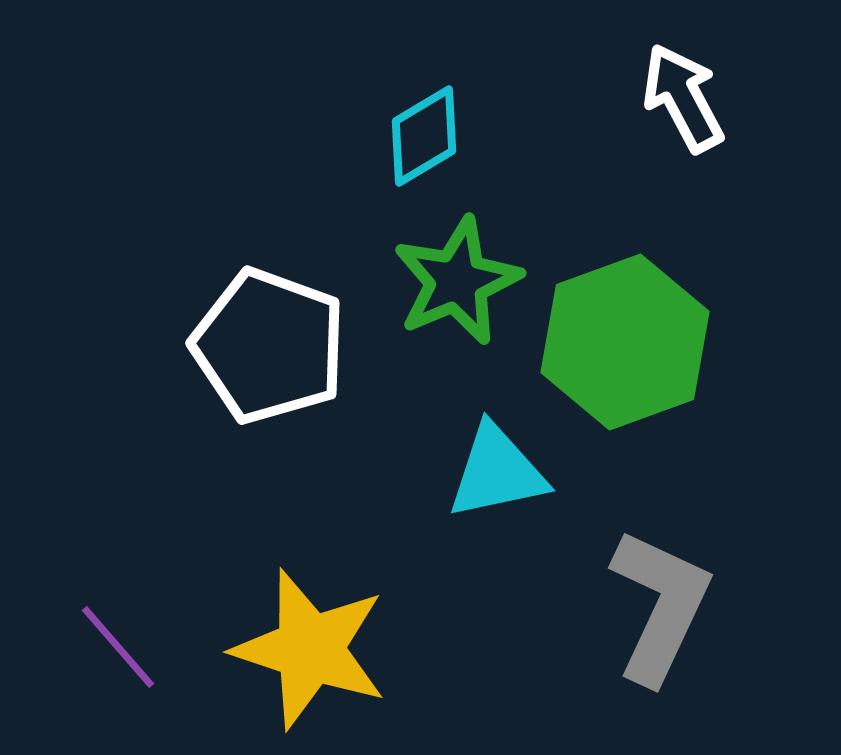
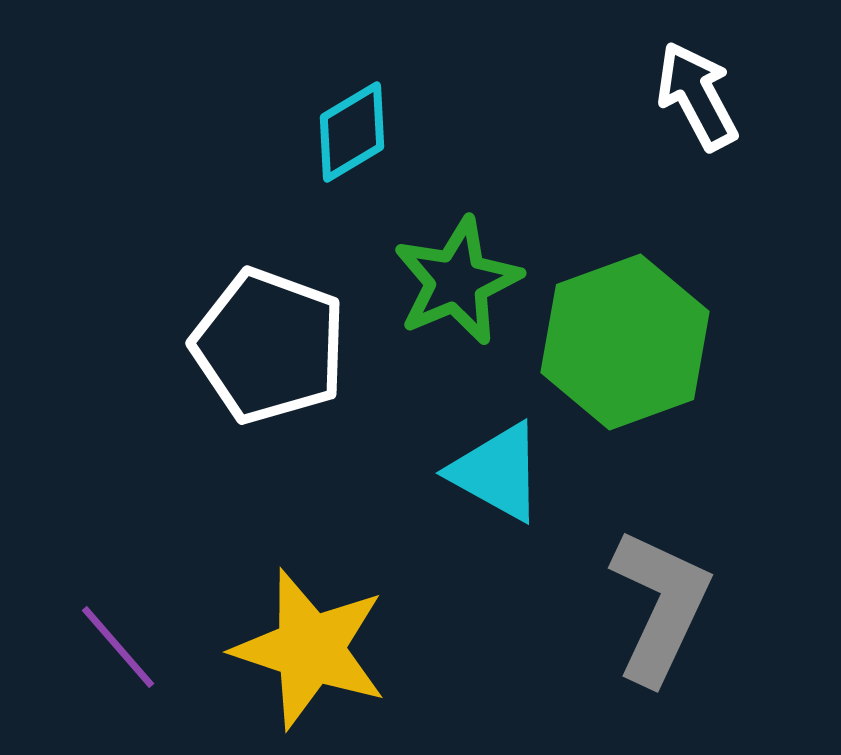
white arrow: moved 14 px right, 2 px up
cyan diamond: moved 72 px left, 4 px up
cyan triangle: rotated 41 degrees clockwise
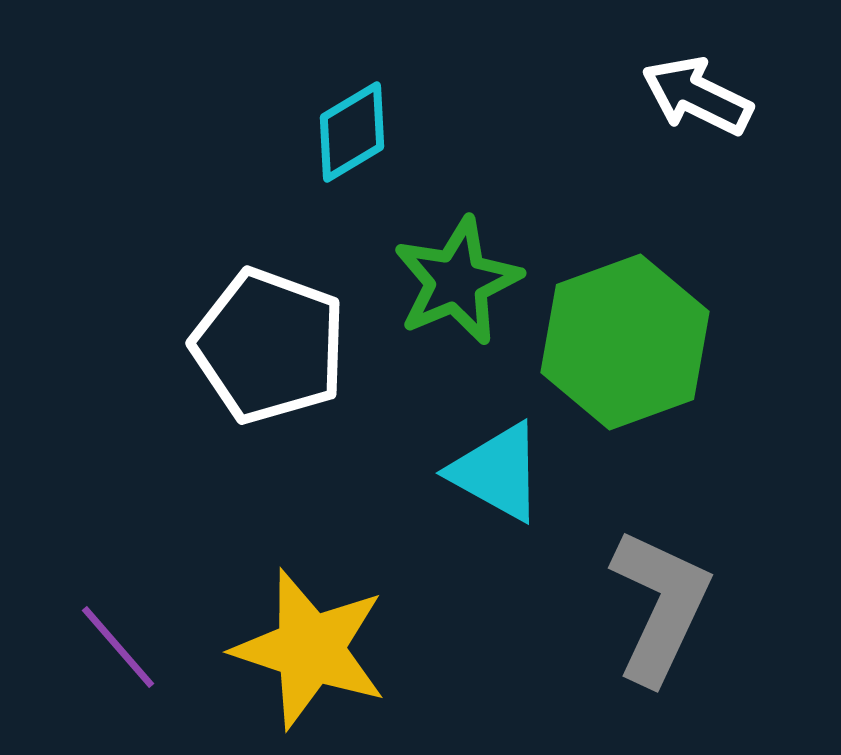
white arrow: rotated 36 degrees counterclockwise
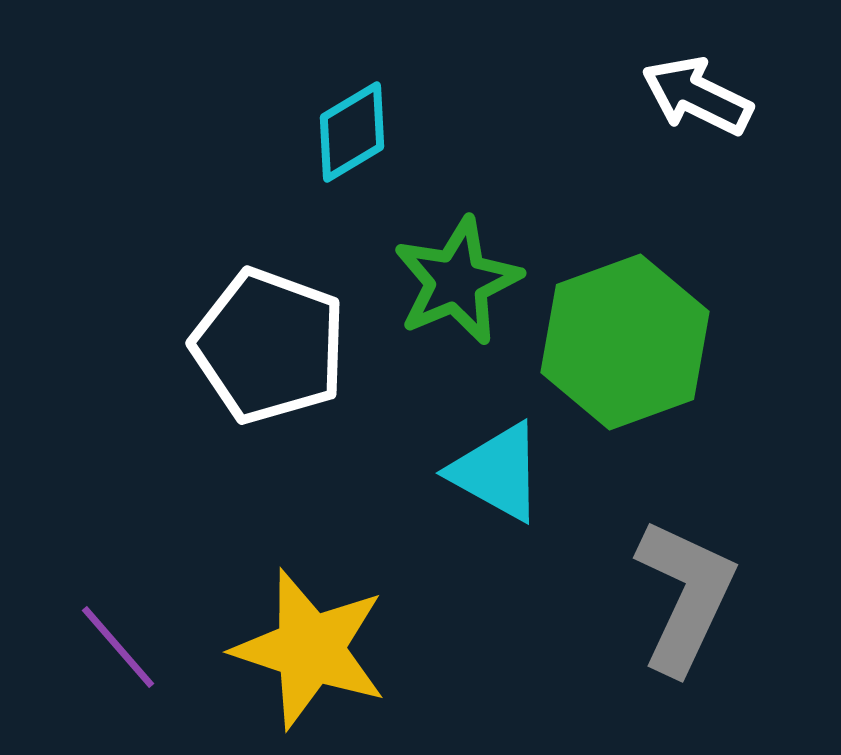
gray L-shape: moved 25 px right, 10 px up
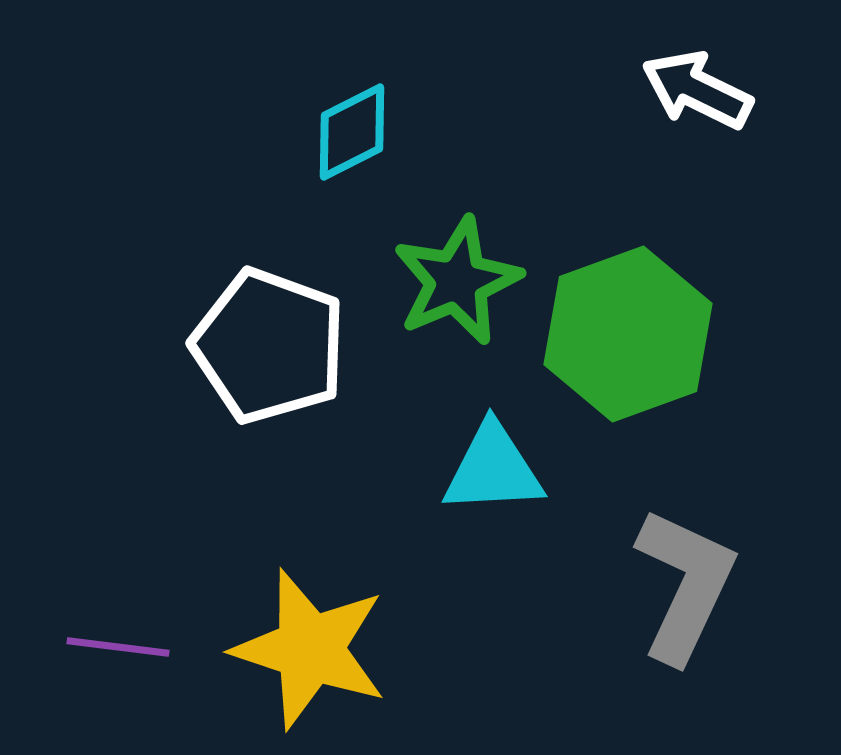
white arrow: moved 6 px up
cyan diamond: rotated 4 degrees clockwise
green hexagon: moved 3 px right, 8 px up
cyan triangle: moved 4 px left, 3 px up; rotated 32 degrees counterclockwise
gray L-shape: moved 11 px up
purple line: rotated 42 degrees counterclockwise
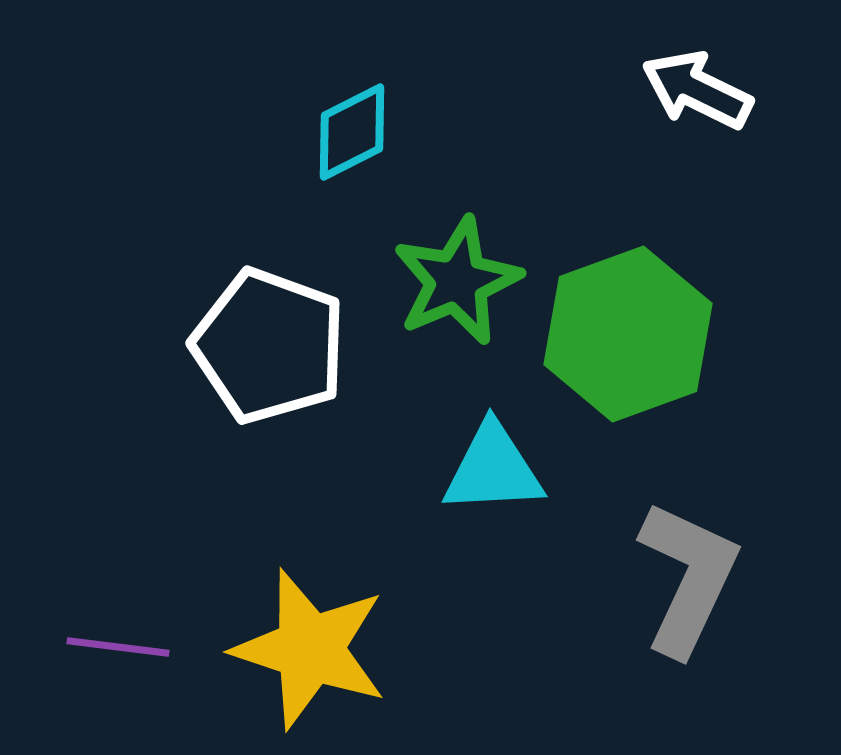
gray L-shape: moved 3 px right, 7 px up
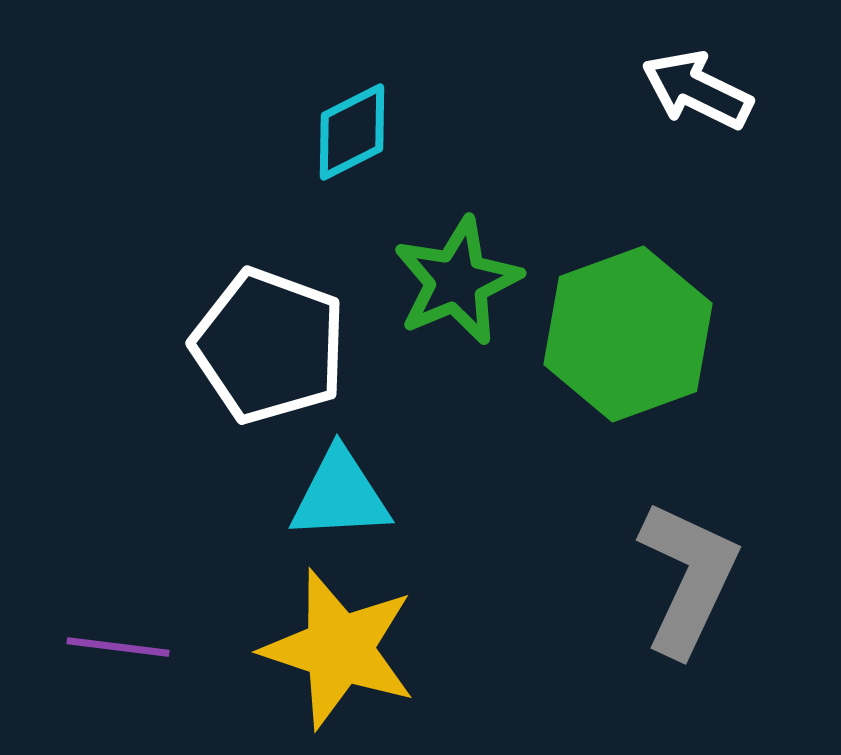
cyan triangle: moved 153 px left, 26 px down
yellow star: moved 29 px right
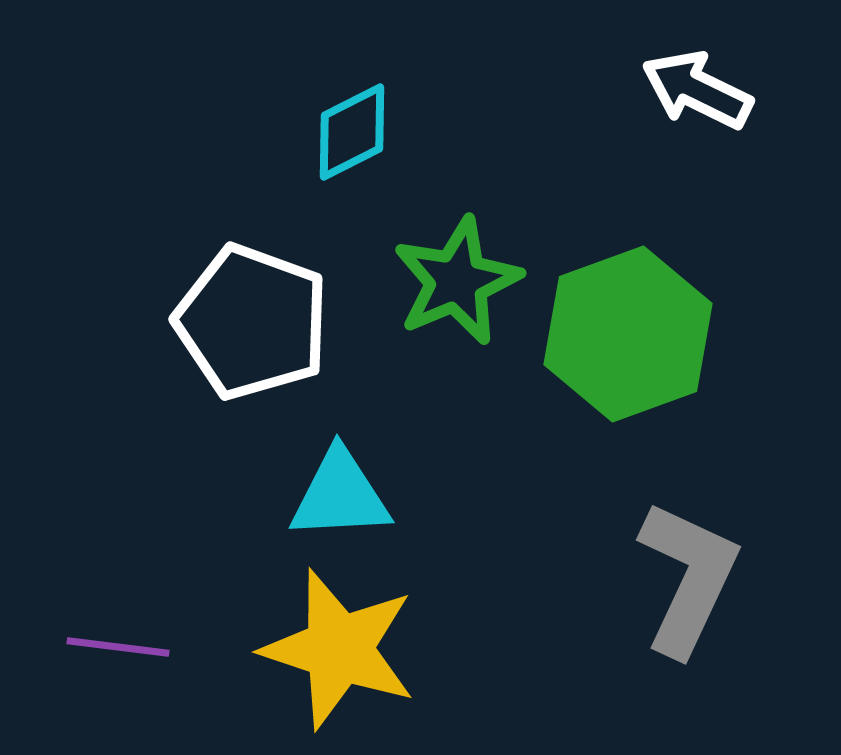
white pentagon: moved 17 px left, 24 px up
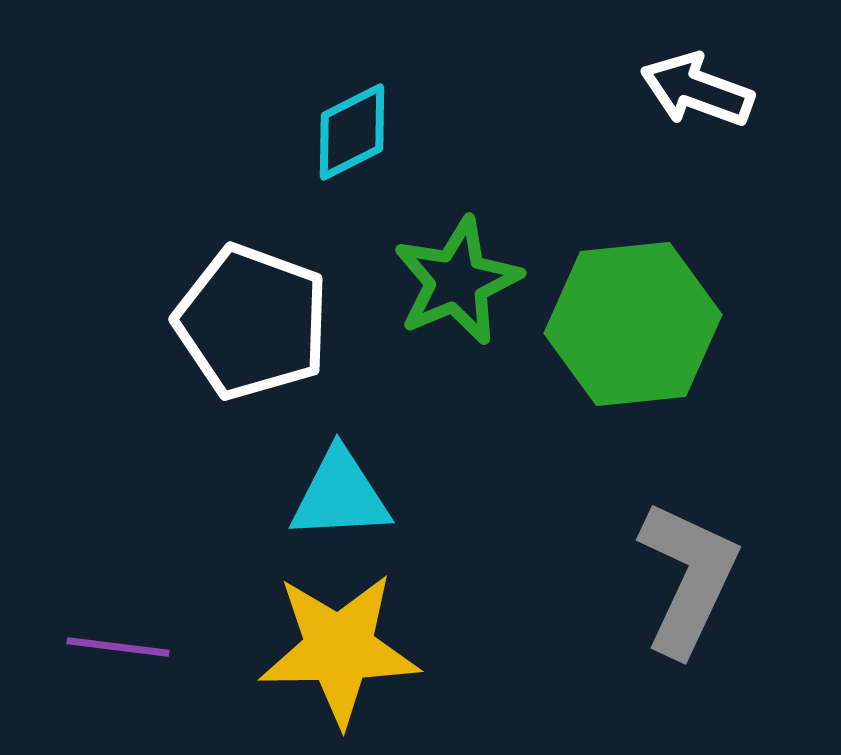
white arrow: rotated 6 degrees counterclockwise
green hexagon: moved 5 px right, 10 px up; rotated 14 degrees clockwise
yellow star: rotated 19 degrees counterclockwise
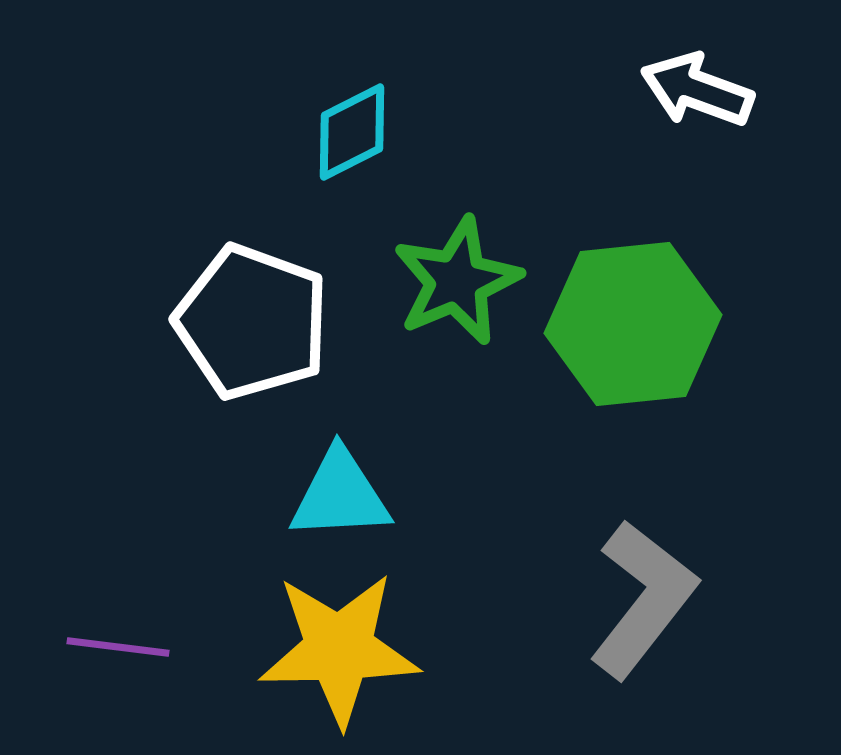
gray L-shape: moved 45 px left, 21 px down; rotated 13 degrees clockwise
